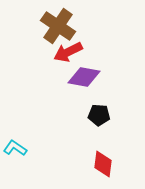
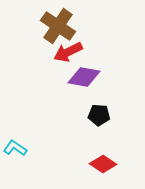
red diamond: rotated 64 degrees counterclockwise
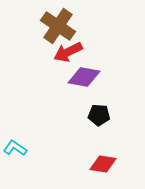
red diamond: rotated 24 degrees counterclockwise
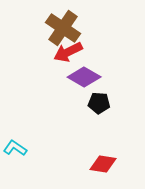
brown cross: moved 5 px right, 2 px down
purple diamond: rotated 20 degrees clockwise
black pentagon: moved 12 px up
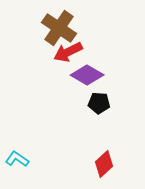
brown cross: moved 4 px left
purple diamond: moved 3 px right, 2 px up
cyan L-shape: moved 2 px right, 11 px down
red diamond: moved 1 px right; rotated 52 degrees counterclockwise
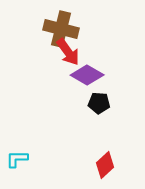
brown cross: moved 2 px right, 1 px down; rotated 20 degrees counterclockwise
red arrow: rotated 100 degrees counterclockwise
cyan L-shape: rotated 35 degrees counterclockwise
red diamond: moved 1 px right, 1 px down
